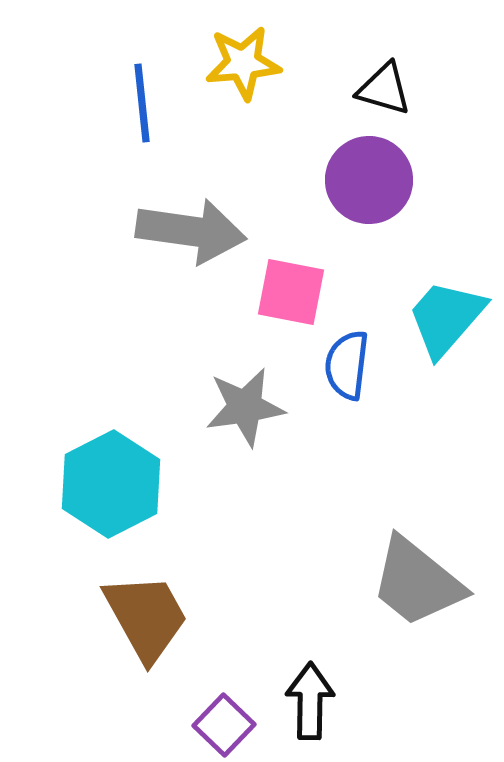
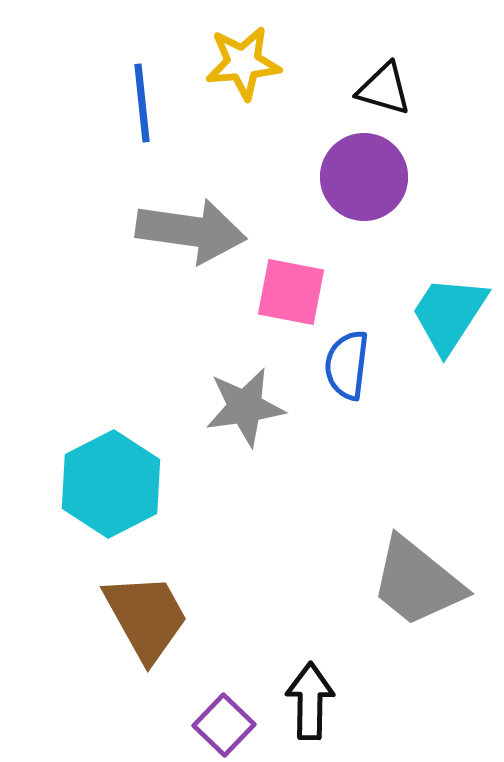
purple circle: moved 5 px left, 3 px up
cyan trapezoid: moved 3 px right, 4 px up; rotated 8 degrees counterclockwise
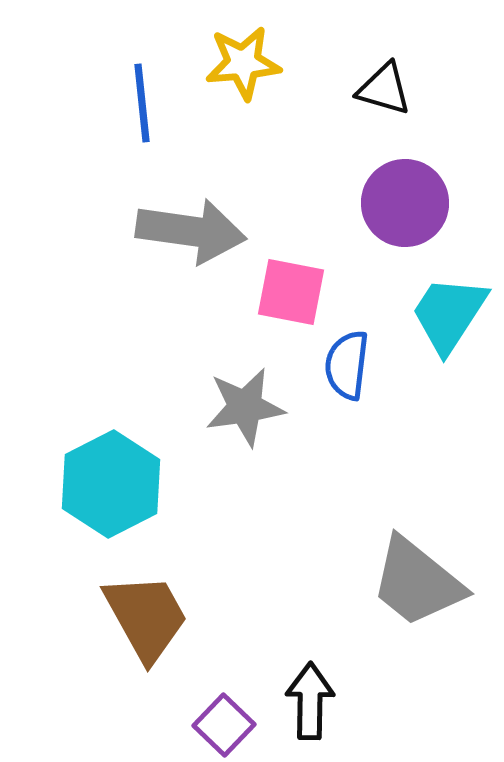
purple circle: moved 41 px right, 26 px down
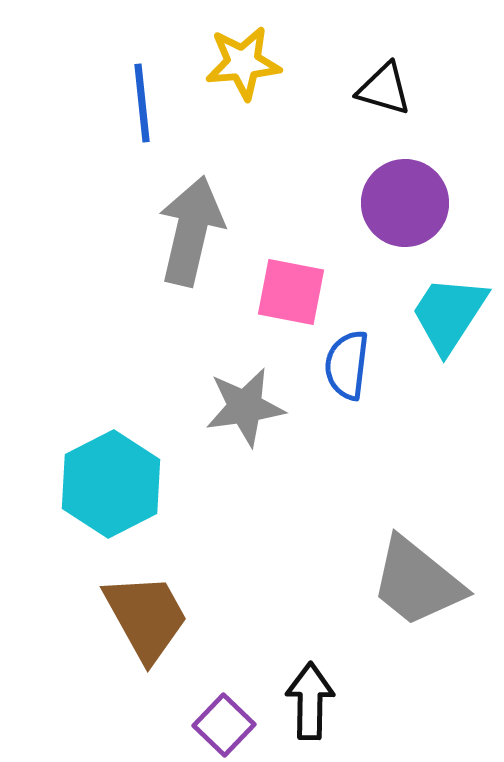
gray arrow: rotated 85 degrees counterclockwise
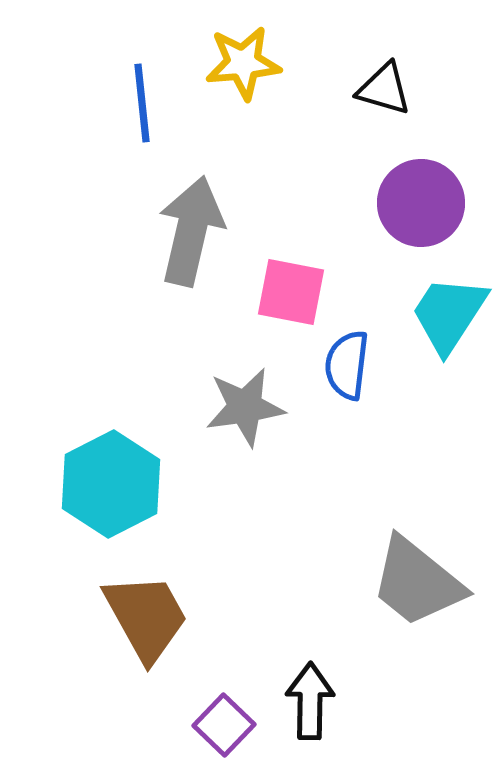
purple circle: moved 16 px right
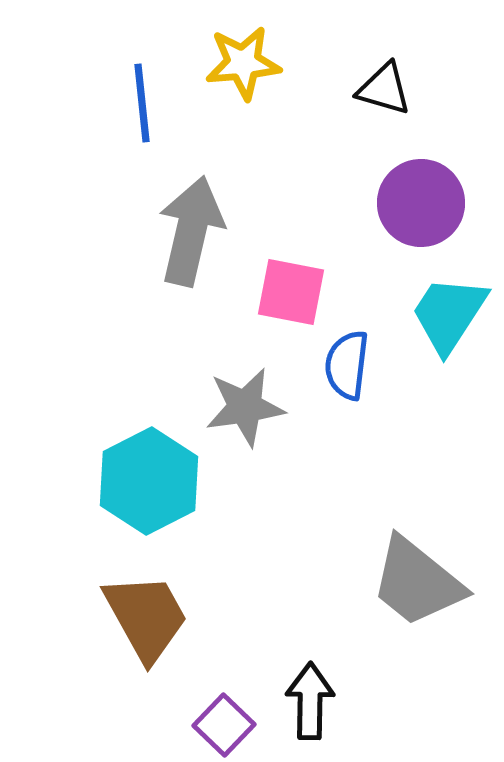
cyan hexagon: moved 38 px right, 3 px up
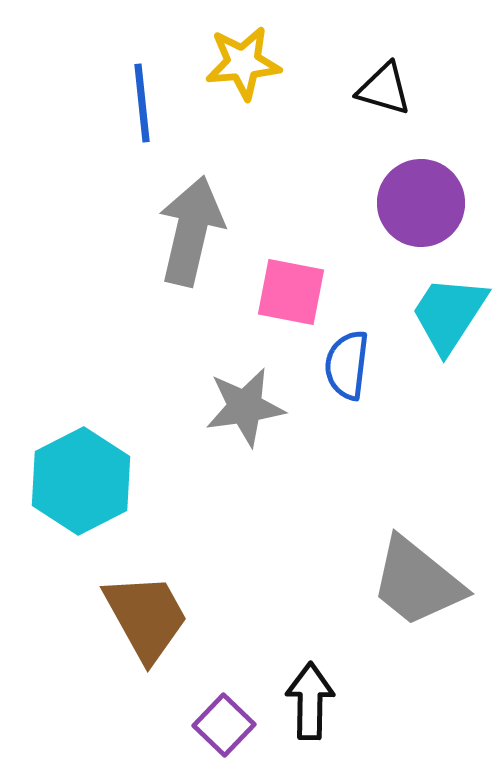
cyan hexagon: moved 68 px left
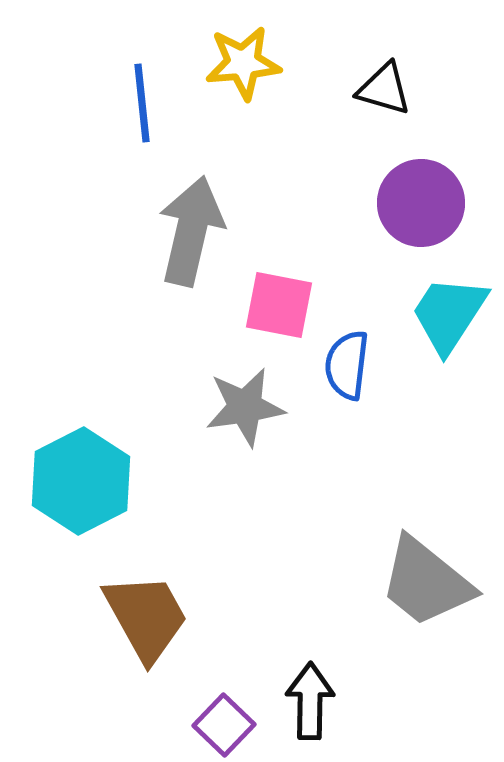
pink square: moved 12 px left, 13 px down
gray trapezoid: moved 9 px right
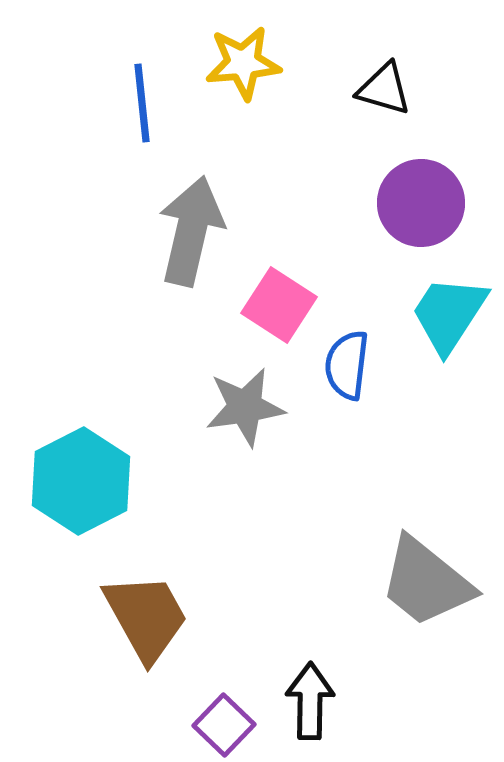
pink square: rotated 22 degrees clockwise
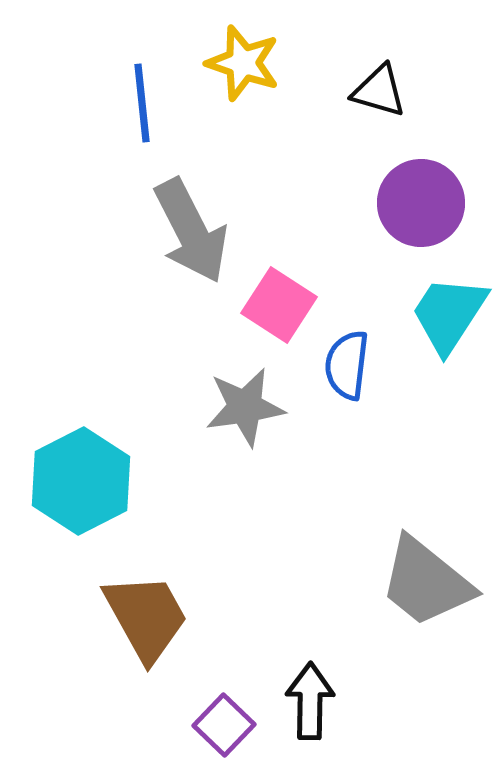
yellow star: rotated 24 degrees clockwise
black triangle: moved 5 px left, 2 px down
gray arrow: rotated 140 degrees clockwise
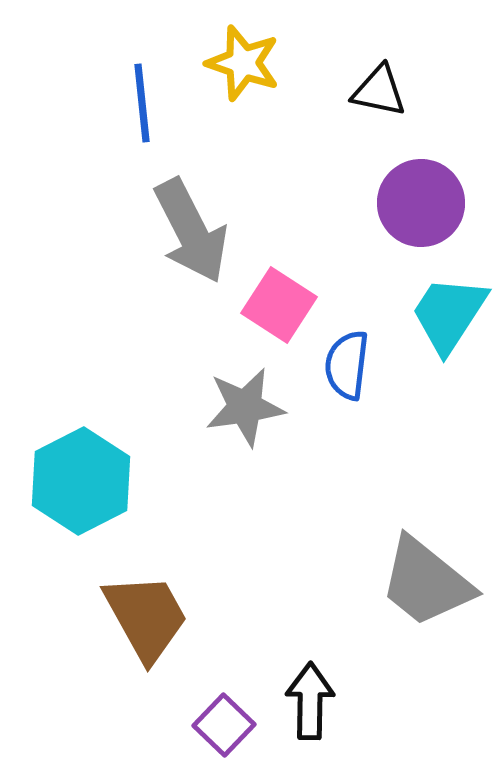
black triangle: rotated 4 degrees counterclockwise
